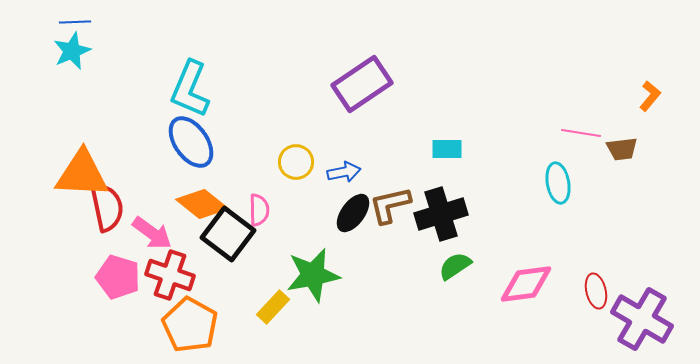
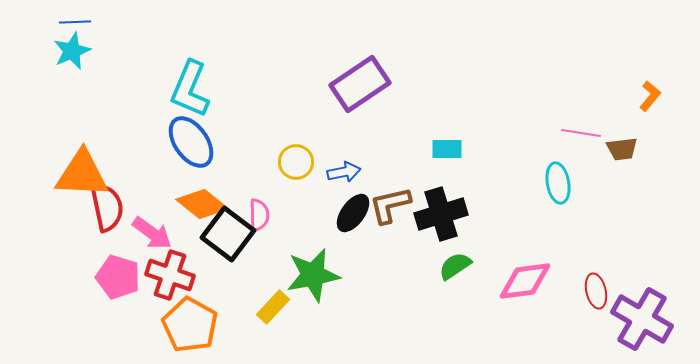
purple rectangle: moved 2 px left
pink semicircle: moved 5 px down
pink diamond: moved 1 px left, 3 px up
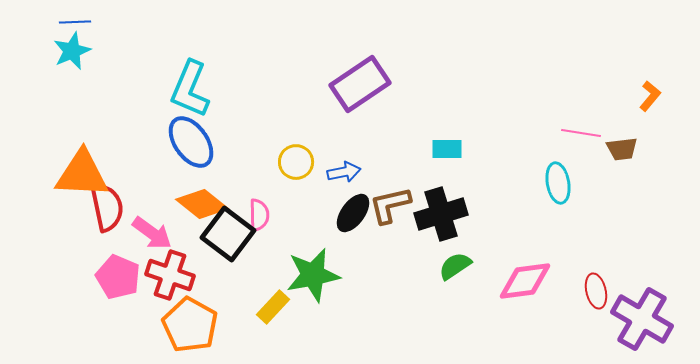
pink pentagon: rotated 6 degrees clockwise
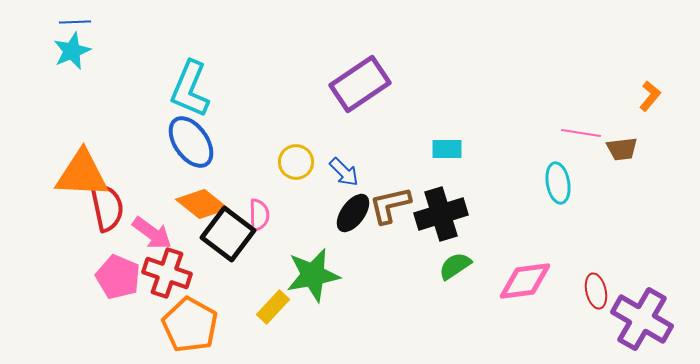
blue arrow: rotated 56 degrees clockwise
red cross: moved 3 px left, 2 px up
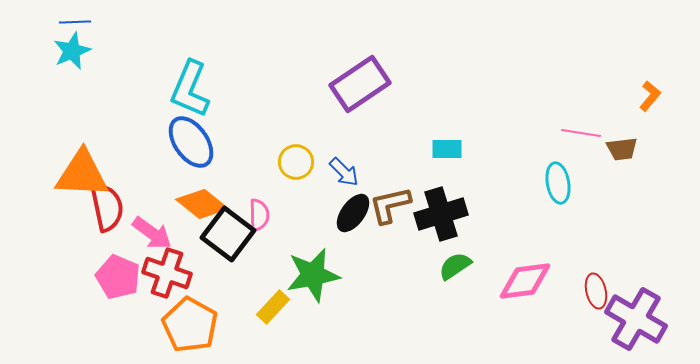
purple cross: moved 6 px left
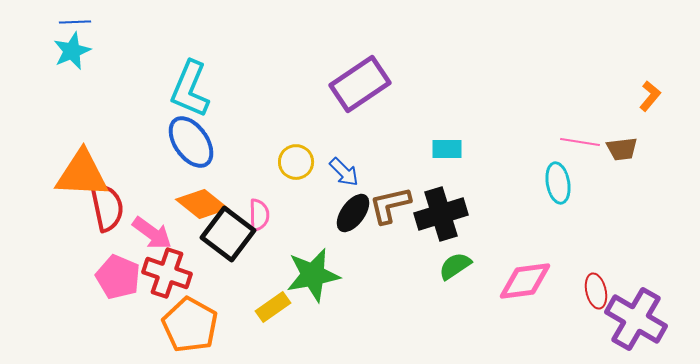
pink line: moved 1 px left, 9 px down
yellow rectangle: rotated 12 degrees clockwise
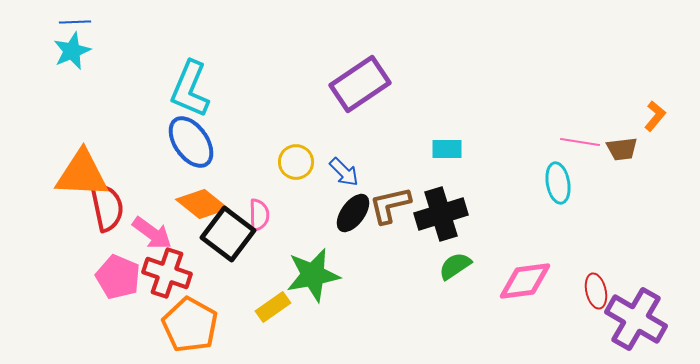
orange L-shape: moved 5 px right, 20 px down
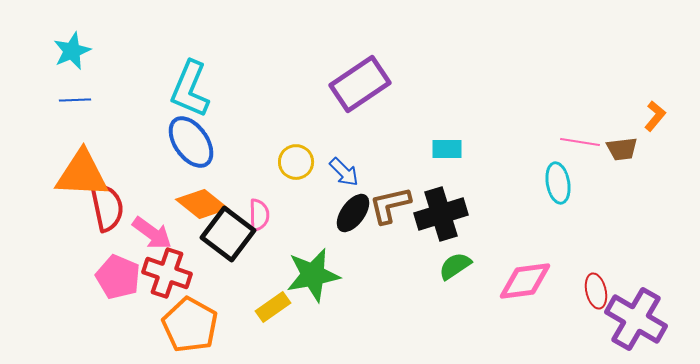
blue line: moved 78 px down
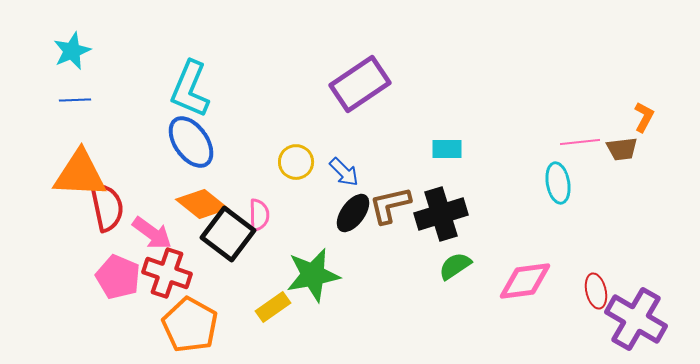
orange L-shape: moved 11 px left, 1 px down; rotated 12 degrees counterclockwise
pink line: rotated 15 degrees counterclockwise
orange triangle: moved 2 px left
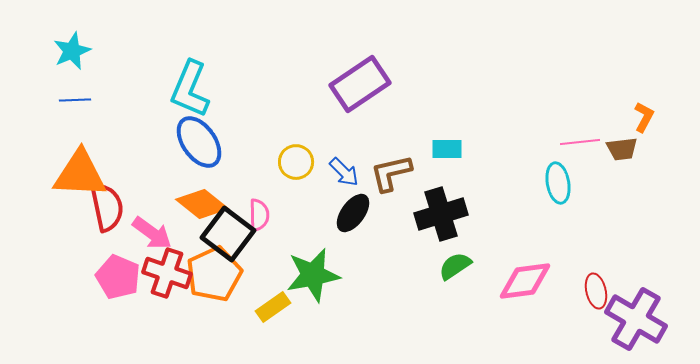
blue ellipse: moved 8 px right
brown L-shape: moved 1 px right, 32 px up
orange pentagon: moved 24 px right, 51 px up; rotated 18 degrees clockwise
